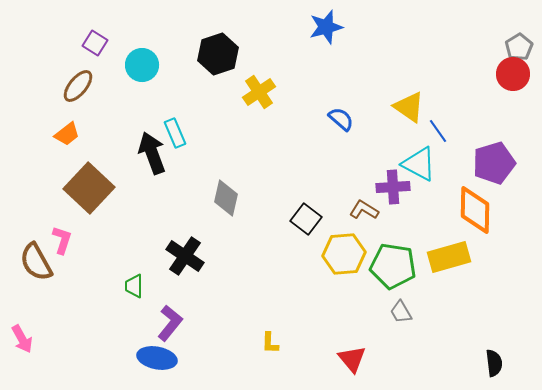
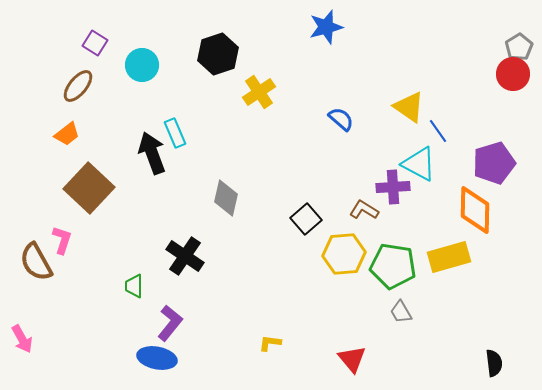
black square: rotated 12 degrees clockwise
yellow L-shape: rotated 95 degrees clockwise
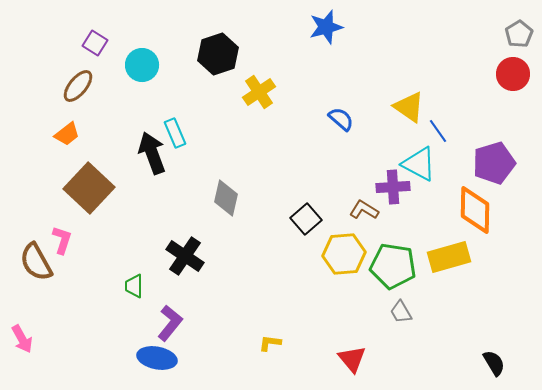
gray pentagon: moved 13 px up
black semicircle: rotated 24 degrees counterclockwise
